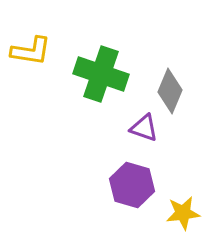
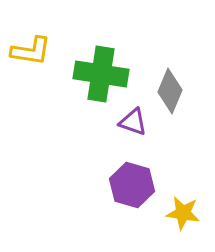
green cross: rotated 10 degrees counterclockwise
purple triangle: moved 11 px left, 6 px up
yellow star: rotated 16 degrees clockwise
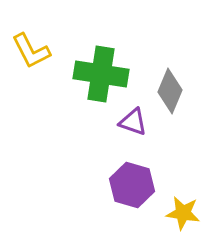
yellow L-shape: rotated 54 degrees clockwise
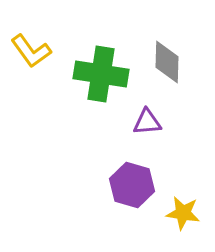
yellow L-shape: rotated 9 degrees counterclockwise
gray diamond: moved 3 px left, 29 px up; rotated 21 degrees counterclockwise
purple triangle: moved 14 px right; rotated 24 degrees counterclockwise
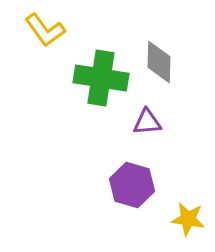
yellow L-shape: moved 14 px right, 21 px up
gray diamond: moved 8 px left
green cross: moved 4 px down
yellow star: moved 5 px right, 6 px down
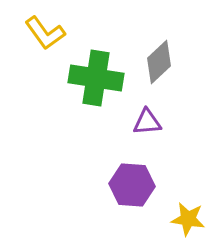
yellow L-shape: moved 3 px down
gray diamond: rotated 45 degrees clockwise
green cross: moved 5 px left
purple hexagon: rotated 12 degrees counterclockwise
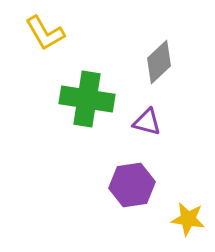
yellow L-shape: rotated 6 degrees clockwise
green cross: moved 9 px left, 21 px down
purple triangle: rotated 20 degrees clockwise
purple hexagon: rotated 12 degrees counterclockwise
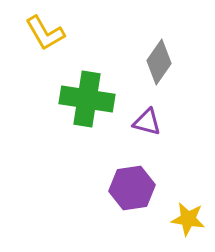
gray diamond: rotated 12 degrees counterclockwise
purple hexagon: moved 3 px down
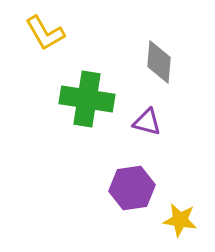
gray diamond: rotated 30 degrees counterclockwise
yellow star: moved 8 px left, 1 px down
